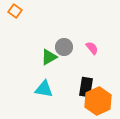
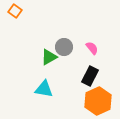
black rectangle: moved 4 px right, 11 px up; rotated 18 degrees clockwise
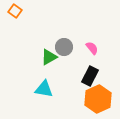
orange hexagon: moved 2 px up
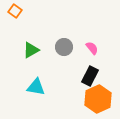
green triangle: moved 18 px left, 7 px up
cyan triangle: moved 8 px left, 2 px up
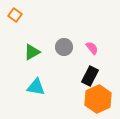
orange square: moved 4 px down
green triangle: moved 1 px right, 2 px down
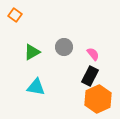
pink semicircle: moved 1 px right, 6 px down
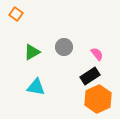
orange square: moved 1 px right, 1 px up
pink semicircle: moved 4 px right
black rectangle: rotated 30 degrees clockwise
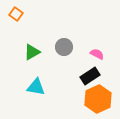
pink semicircle: rotated 24 degrees counterclockwise
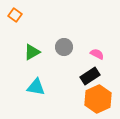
orange square: moved 1 px left, 1 px down
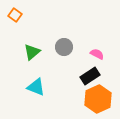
green triangle: rotated 12 degrees counterclockwise
cyan triangle: rotated 12 degrees clockwise
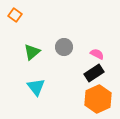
black rectangle: moved 4 px right, 3 px up
cyan triangle: rotated 30 degrees clockwise
